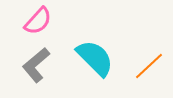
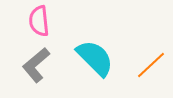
pink semicircle: moved 1 px right; rotated 132 degrees clockwise
orange line: moved 2 px right, 1 px up
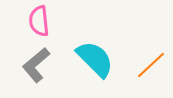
cyan semicircle: moved 1 px down
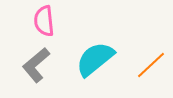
pink semicircle: moved 5 px right
cyan semicircle: rotated 84 degrees counterclockwise
